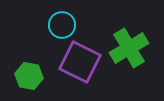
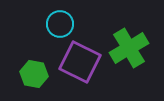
cyan circle: moved 2 px left, 1 px up
green hexagon: moved 5 px right, 2 px up
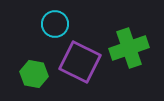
cyan circle: moved 5 px left
green cross: rotated 12 degrees clockwise
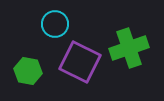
green hexagon: moved 6 px left, 3 px up
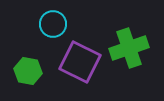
cyan circle: moved 2 px left
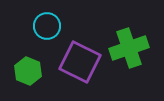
cyan circle: moved 6 px left, 2 px down
green hexagon: rotated 12 degrees clockwise
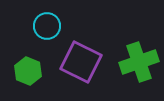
green cross: moved 10 px right, 14 px down
purple square: moved 1 px right
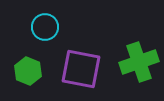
cyan circle: moved 2 px left, 1 px down
purple square: moved 7 px down; rotated 15 degrees counterclockwise
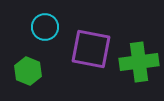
green cross: rotated 12 degrees clockwise
purple square: moved 10 px right, 20 px up
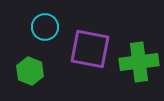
purple square: moved 1 px left
green hexagon: moved 2 px right
